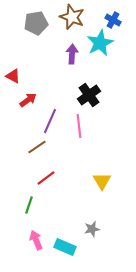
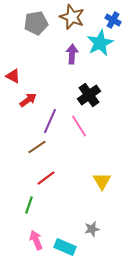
pink line: rotated 25 degrees counterclockwise
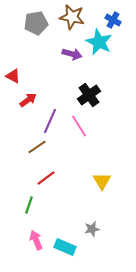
brown star: rotated 10 degrees counterclockwise
cyan star: moved 1 px left, 1 px up; rotated 20 degrees counterclockwise
purple arrow: rotated 102 degrees clockwise
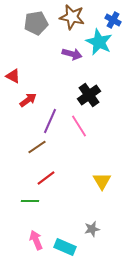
green line: moved 1 px right, 4 px up; rotated 72 degrees clockwise
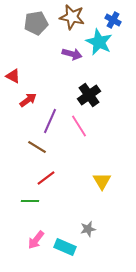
brown line: rotated 66 degrees clockwise
gray star: moved 4 px left
pink arrow: rotated 120 degrees counterclockwise
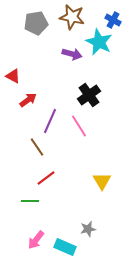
brown line: rotated 24 degrees clockwise
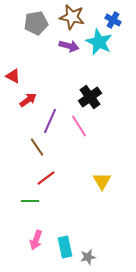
purple arrow: moved 3 px left, 8 px up
black cross: moved 1 px right, 2 px down
gray star: moved 28 px down
pink arrow: rotated 18 degrees counterclockwise
cyan rectangle: rotated 55 degrees clockwise
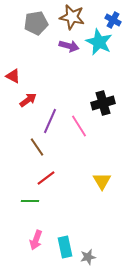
black cross: moved 13 px right, 6 px down; rotated 20 degrees clockwise
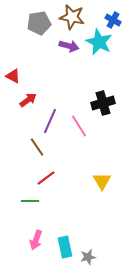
gray pentagon: moved 3 px right
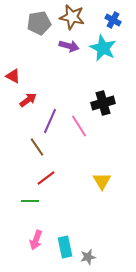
cyan star: moved 4 px right, 6 px down
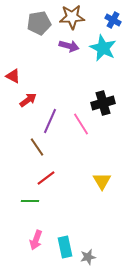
brown star: rotated 15 degrees counterclockwise
pink line: moved 2 px right, 2 px up
